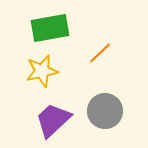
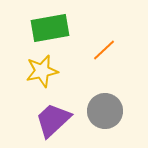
orange line: moved 4 px right, 3 px up
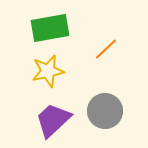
orange line: moved 2 px right, 1 px up
yellow star: moved 6 px right
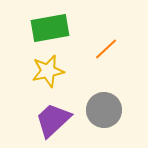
gray circle: moved 1 px left, 1 px up
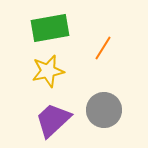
orange line: moved 3 px left, 1 px up; rotated 15 degrees counterclockwise
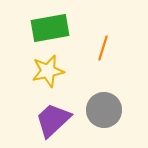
orange line: rotated 15 degrees counterclockwise
